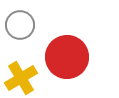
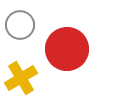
red circle: moved 8 px up
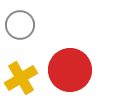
red circle: moved 3 px right, 21 px down
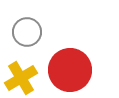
gray circle: moved 7 px right, 7 px down
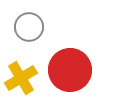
gray circle: moved 2 px right, 5 px up
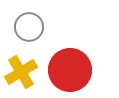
yellow cross: moved 6 px up
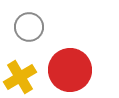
yellow cross: moved 1 px left, 5 px down
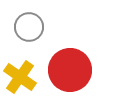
yellow cross: rotated 24 degrees counterclockwise
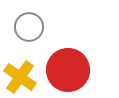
red circle: moved 2 px left
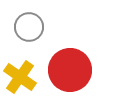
red circle: moved 2 px right
